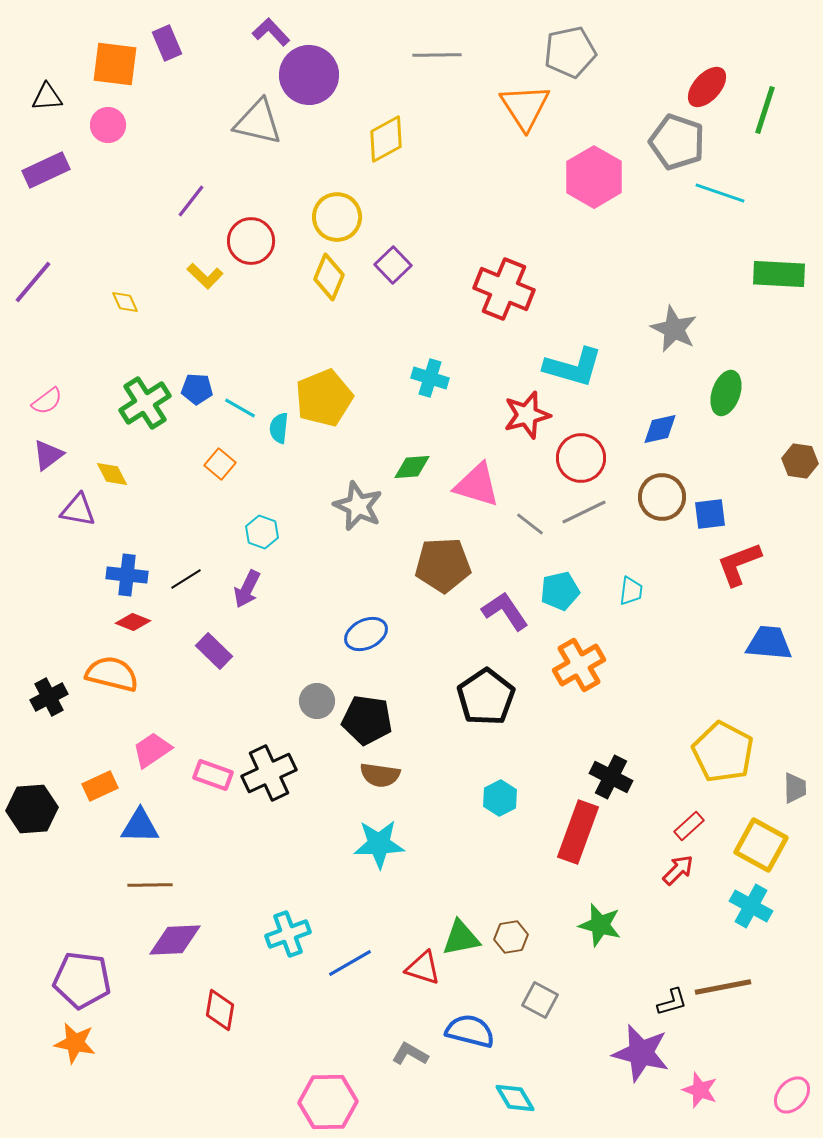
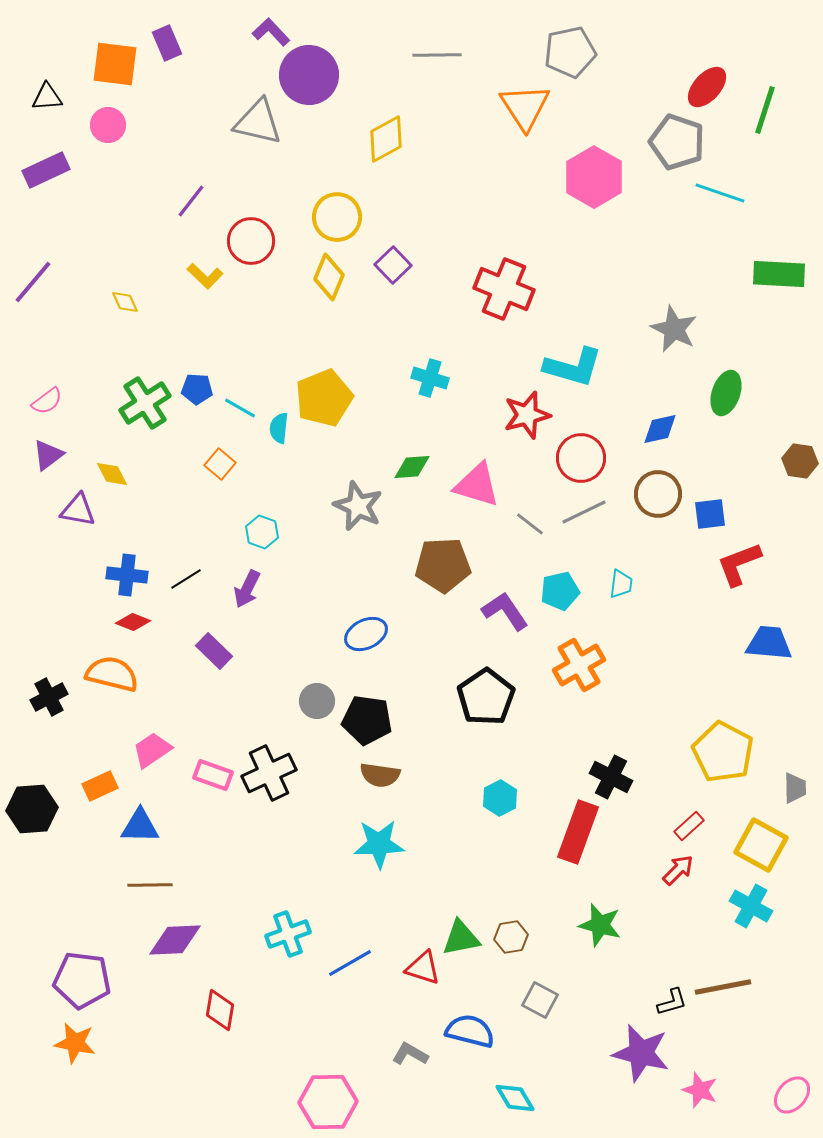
brown circle at (662, 497): moved 4 px left, 3 px up
cyan trapezoid at (631, 591): moved 10 px left, 7 px up
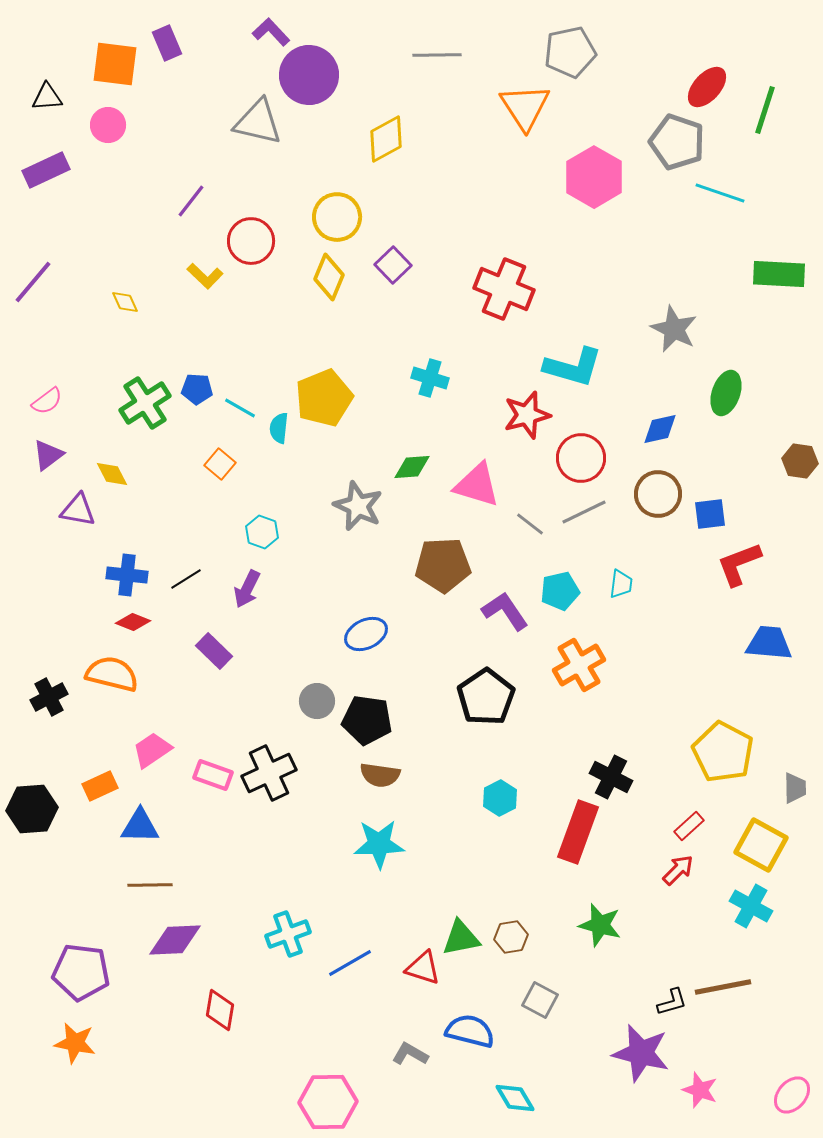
purple pentagon at (82, 980): moved 1 px left, 8 px up
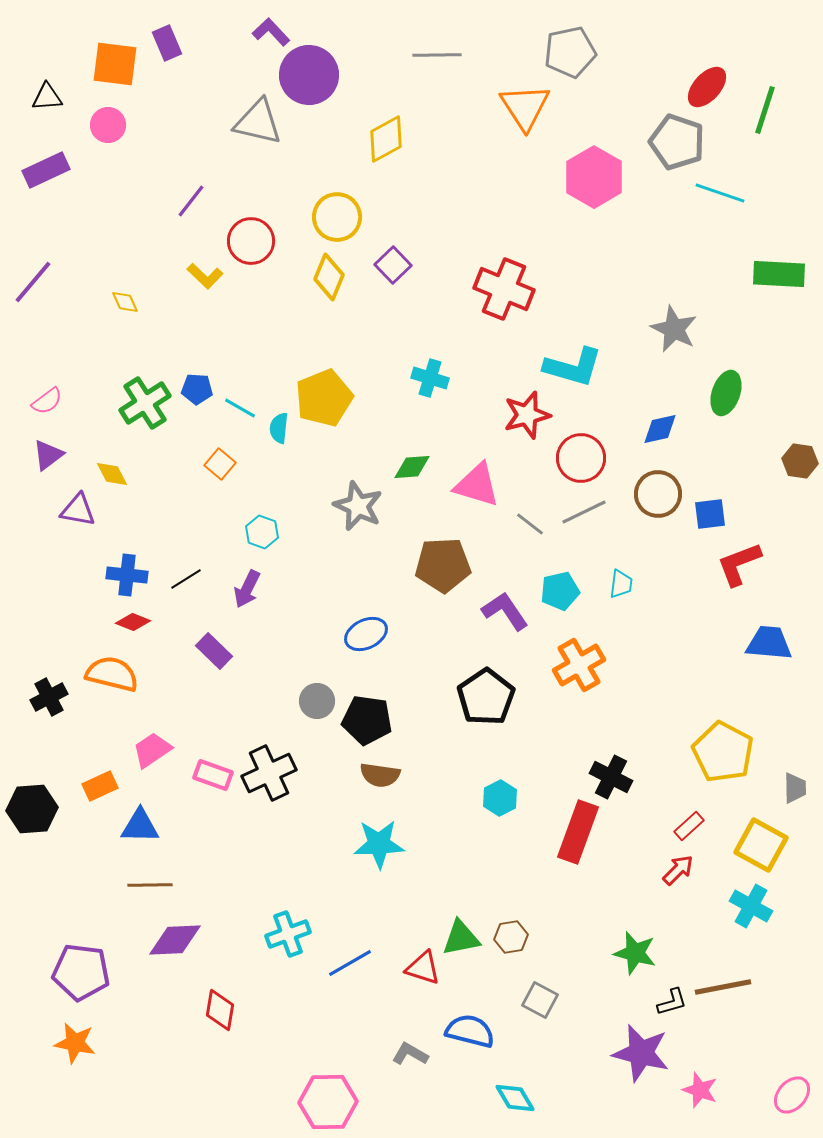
green star at (600, 925): moved 35 px right, 28 px down
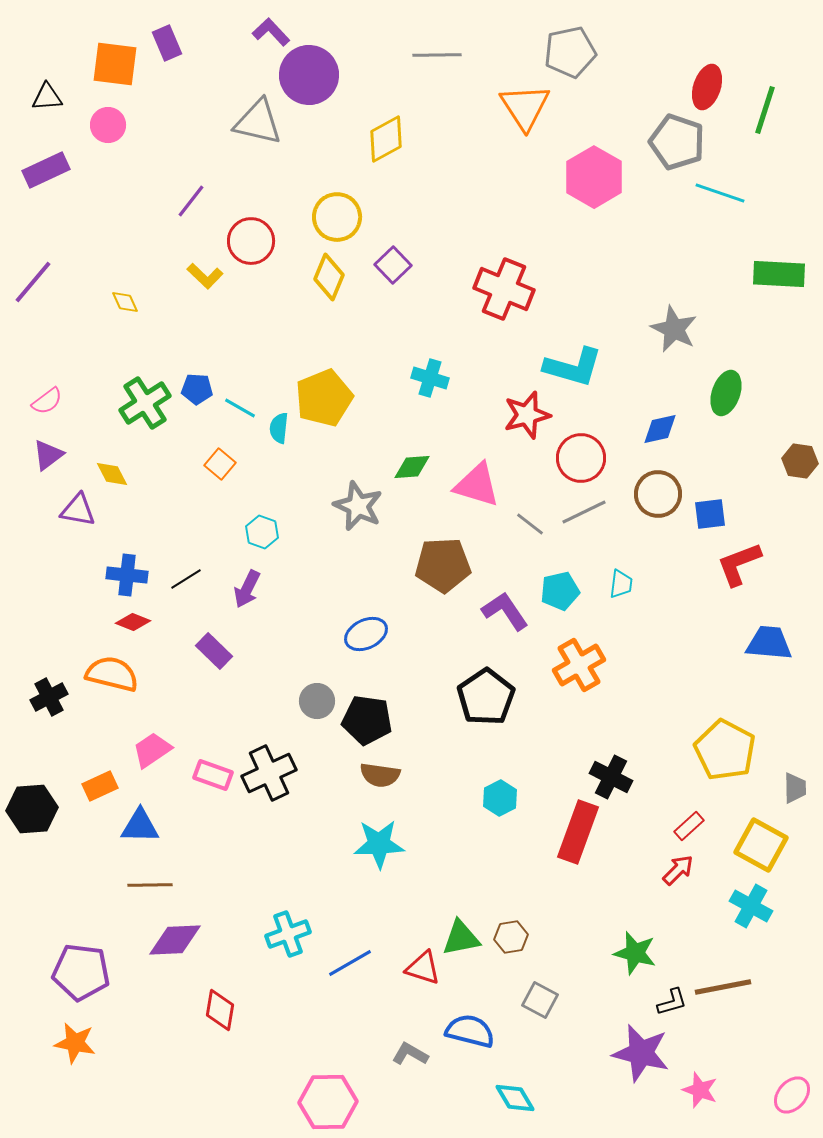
red ellipse at (707, 87): rotated 24 degrees counterclockwise
yellow pentagon at (723, 752): moved 2 px right, 2 px up
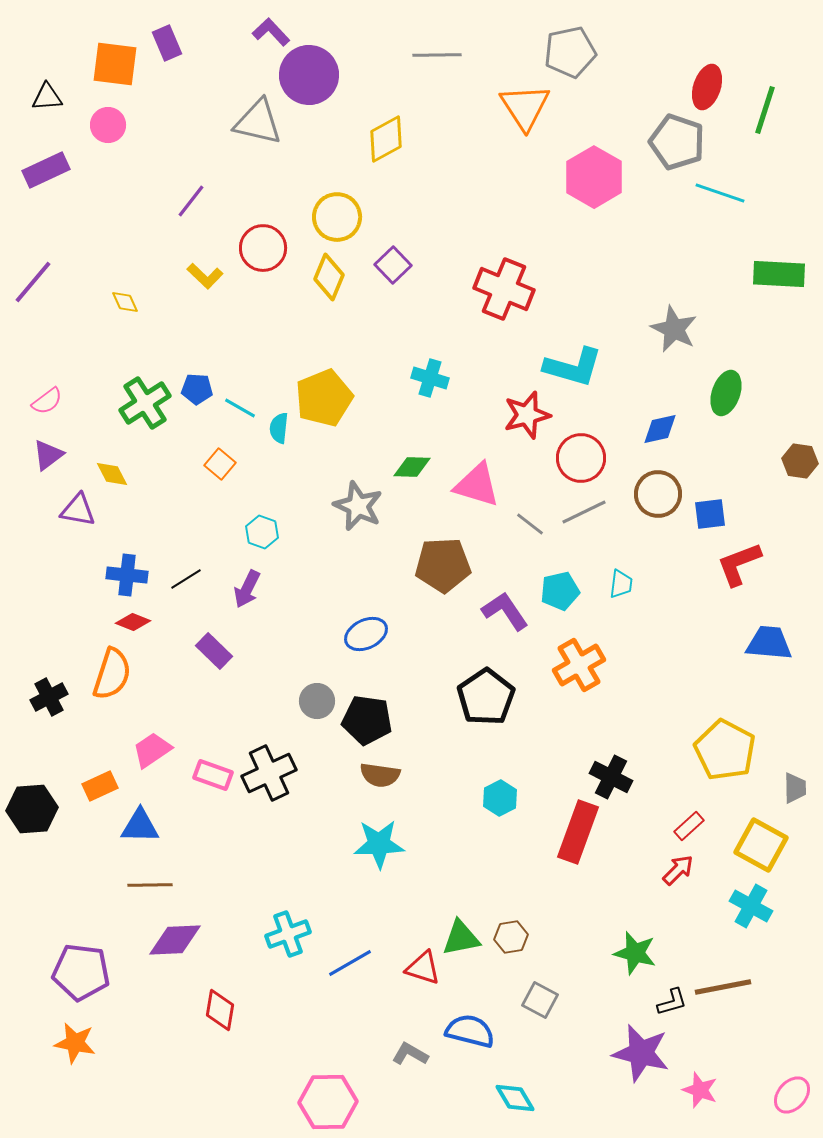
red circle at (251, 241): moved 12 px right, 7 px down
green diamond at (412, 467): rotated 6 degrees clockwise
orange semicircle at (112, 674): rotated 94 degrees clockwise
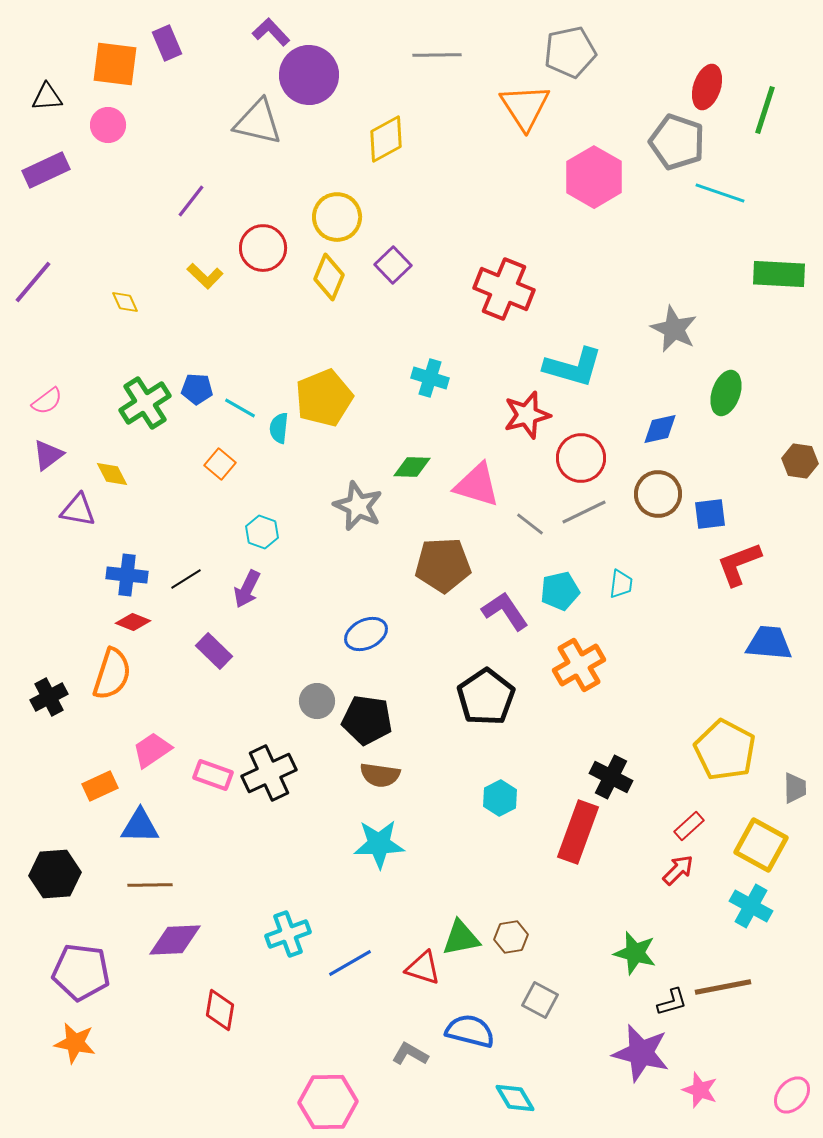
black hexagon at (32, 809): moved 23 px right, 65 px down
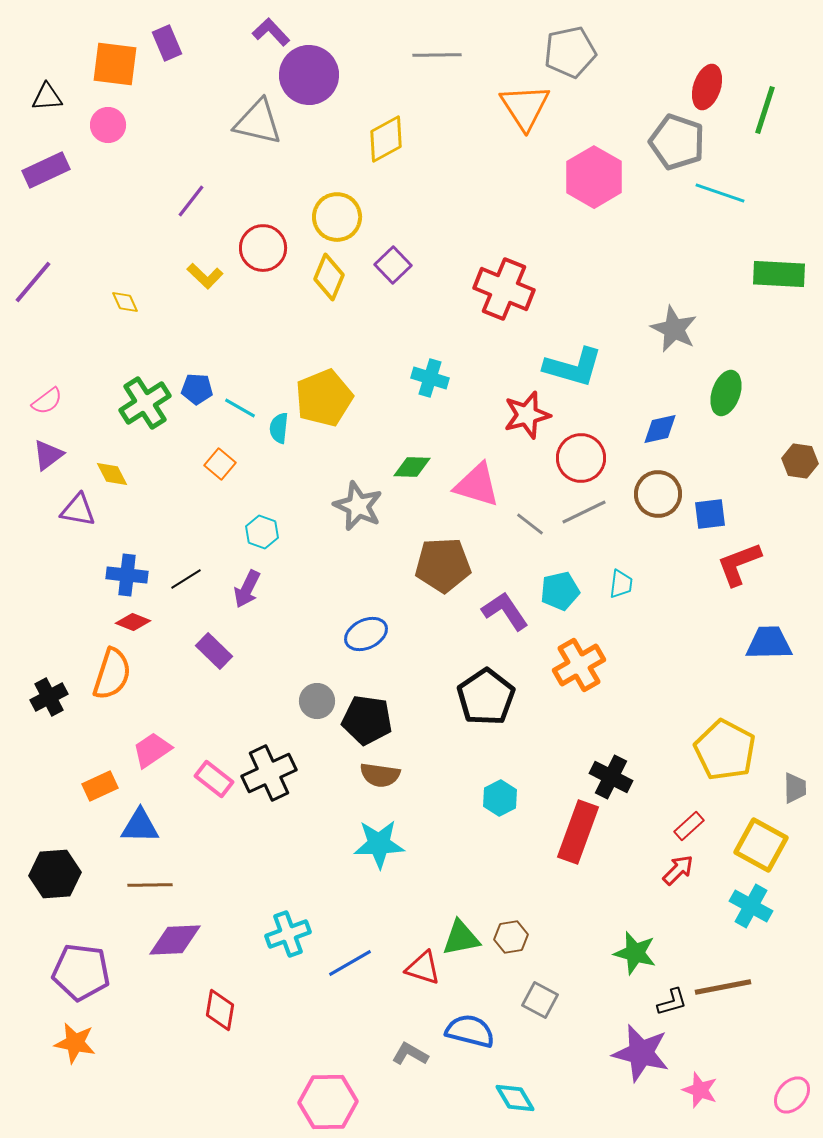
blue trapezoid at (769, 643): rotated 6 degrees counterclockwise
pink rectangle at (213, 775): moved 1 px right, 4 px down; rotated 18 degrees clockwise
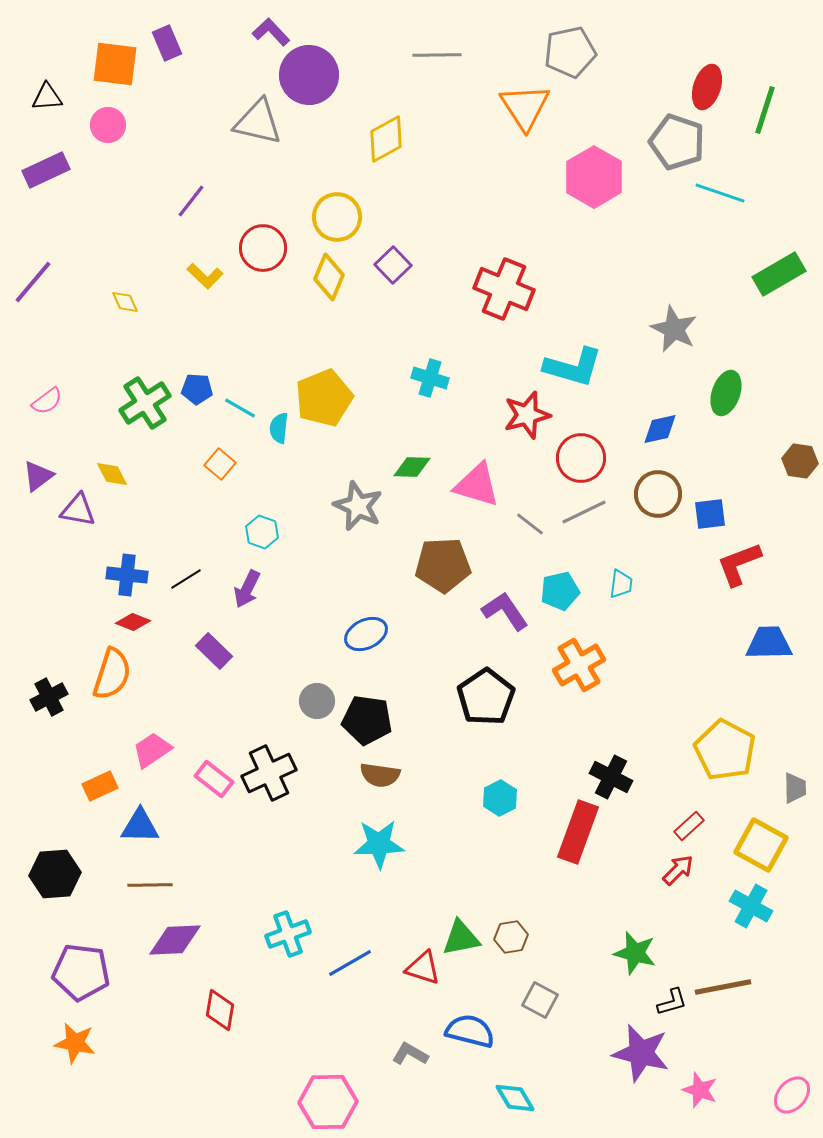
green rectangle at (779, 274): rotated 33 degrees counterclockwise
purple triangle at (48, 455): moved 10 px left, 21 px down
